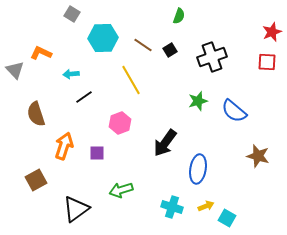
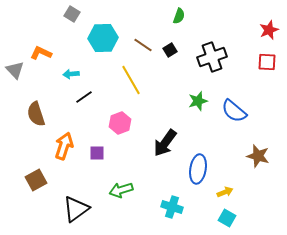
red star: moved 3 px left, 2 px up
yellow arrow: moved 19 px right, 14 px up
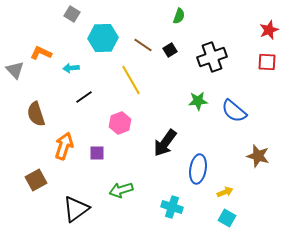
cyan arrow: moved 6 px up
green star: rotated 12 degrees clockwise
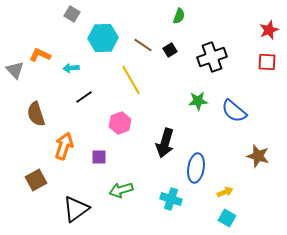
orange L-shape: moved 1 px left, 2 px down
black arrow: rotated 20 degrees counterclockwise
purple square: moved 2 px right, 4 px down
blue ellipse: moved 2 px left, 1 px up
cyan cross: moved 1 px left, 8 px up
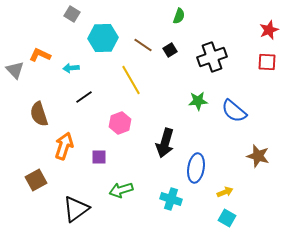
brown semicircle: moved 3 px right
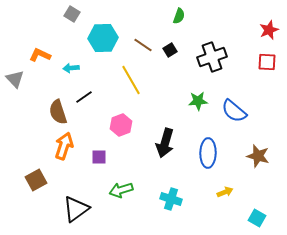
gray triangle: moved 9 px down
brown semicircle: moved 19 px right, 2 px up
pink hexagon: moved 1 px right, 2 px down
blue ellipse: moved 12 px right, 15 px up; rotated 8 degrees counterclockwise
cyan square: moved 30 px right
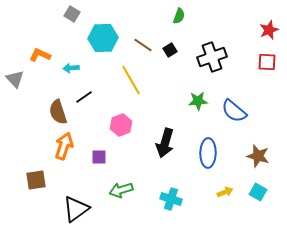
brown square: rotated 20 degrees clockwise
cyan square: moved 1 px right, 26 px up
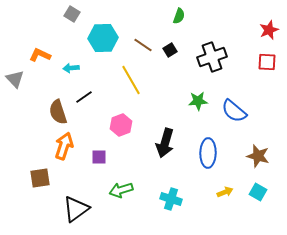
brown square: moved 4 px right, 2 px up
